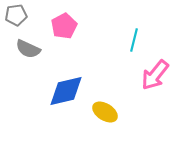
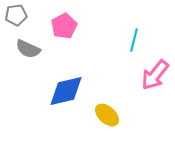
yellow ellipse: moved 2 px right, 3 px down; rotated 10 degrees clockwise
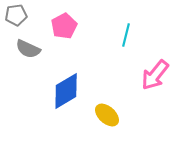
cyan line: moved 8 px left, 5 px up
blue diamond: rotated 18 degrees counterclockwise
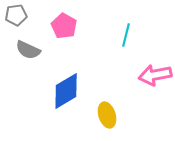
pink pentagon: rotated 15 degrees counterclockwise
gray semicircle: moved 1 px down
pink arrow: rotated 40 degrees clockwise
yellow ellipse: rotated 30 degrees clockwise
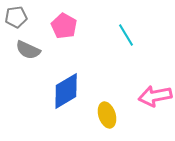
gray pentagon: moved 2 px down
cyan line: rotated 45 degrees counterclockwise
pink arrow: moved 21 px down
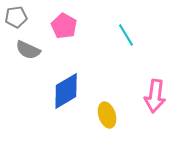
pink arrow: rotated 72 degrees counterclockwise
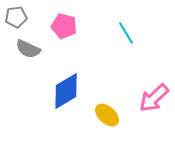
pink pentagon: rotated 15 degrees counterclockwise
cyan line: moved 2 px up
gray semicircle: moved 1 px up
pink arrow: moved 1 px left, 2 px down; rotated 40 degrees clockwise
yellow ellipse: rotated 30 degrees counterclockwise
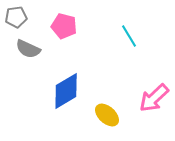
cyan line: moved 3 px right, 3 px down
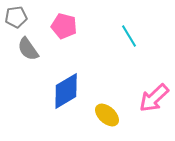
gray semicircle: rotated 30 degrees clockwise
